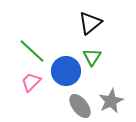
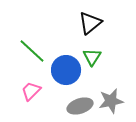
blue circle: moved 1 px up
pink trapezoid: moved 9 px down
gray star: rotated 15 degrees clockwise
gray ellipse: rotated 70 degrees counterclockwise
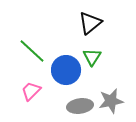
gray ellipse: rotated 10 degrees clockwise
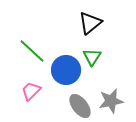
gray ellipse: rotated 60 degrees clockwise
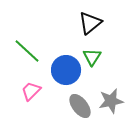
green line: moved 5 px left
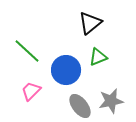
green triangle: moved 6 px right; rotated 36 degrees clockwise
